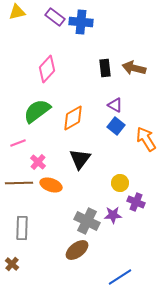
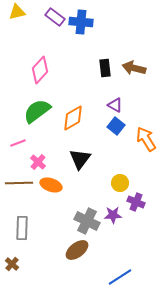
pink diamond: moved 7 px left, 1 px down
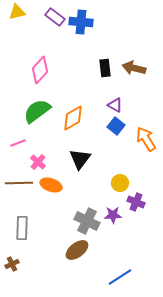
brown cross: rotated 24 degrees clockwise
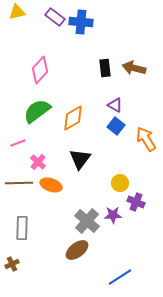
gray cross: rotated 15 degrees clockwise
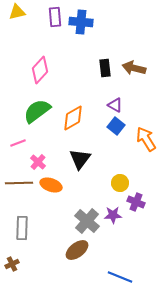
purple rectangle: rotated 48 degrees clockwise
blue line: rotated 55 degrees clockwise
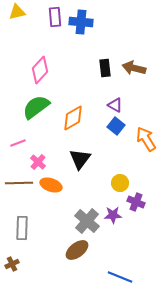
green semicircle: moved 1 px left, 4 px up
